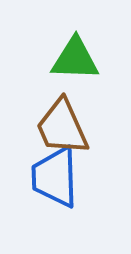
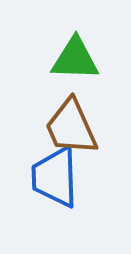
brown trapezoid: moved 9 px right
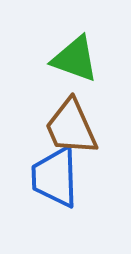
green triangle: rotated 18 degrees clockwise
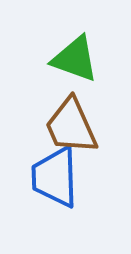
brown trapezoid: moved 1 px up
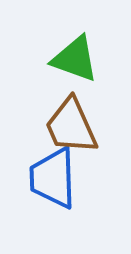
blue trapezoid: moved 2 px left, 1 px down
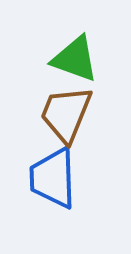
brown trapezoid: moved 5 px left, 12 px up; rotated 46 degrees clockwise
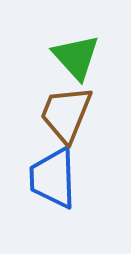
green triangle: moved 1 px right, 2 px up; rotated 28 degrees clockwise
